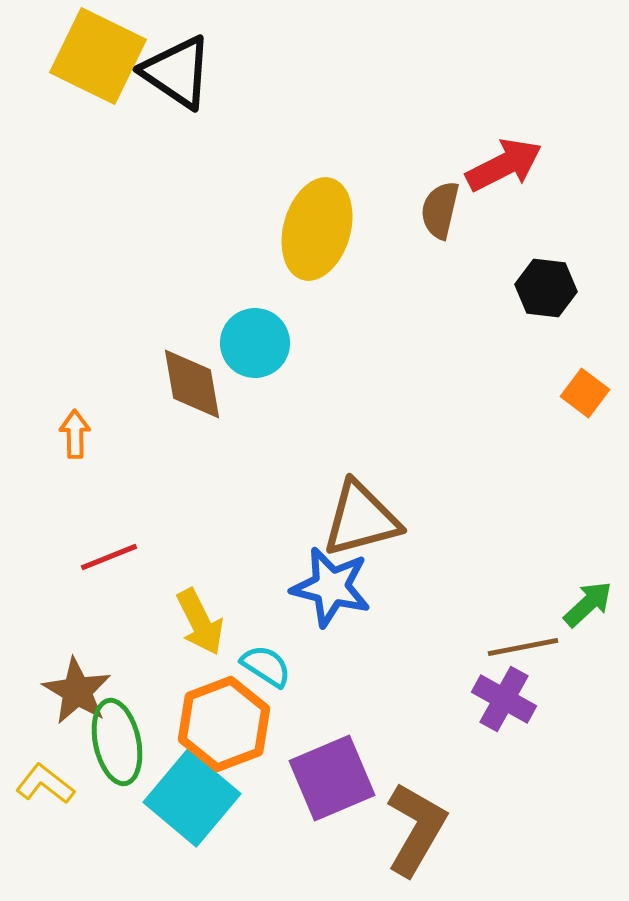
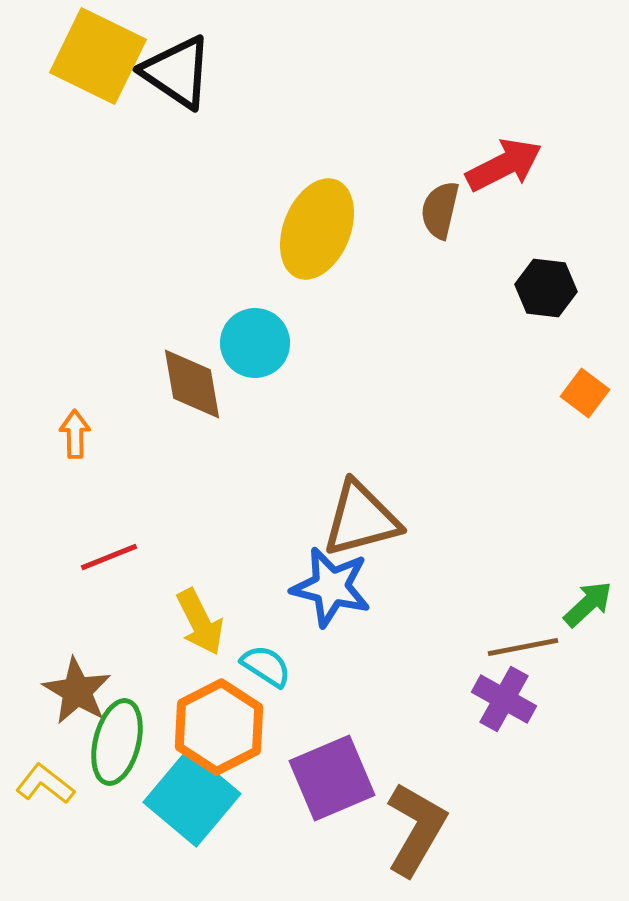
yellow ellipse: rotated 6 degrees clockwise
orange hexagon: moved 5 px left, 3 px down; rotated 6 degrees counterclockwise
green ellipse: rotated 26 degrees clockwise
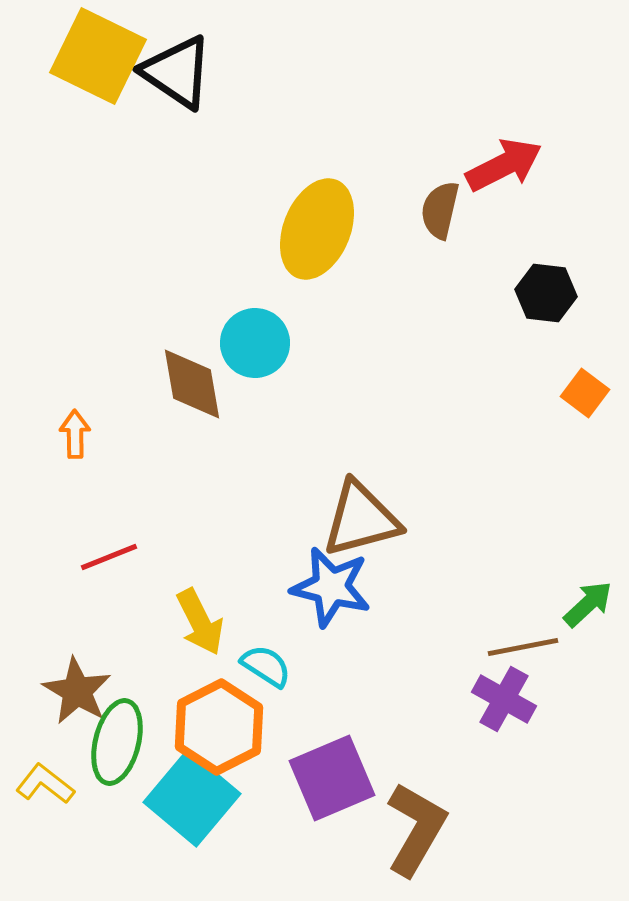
black hexagon: moved 5 px down
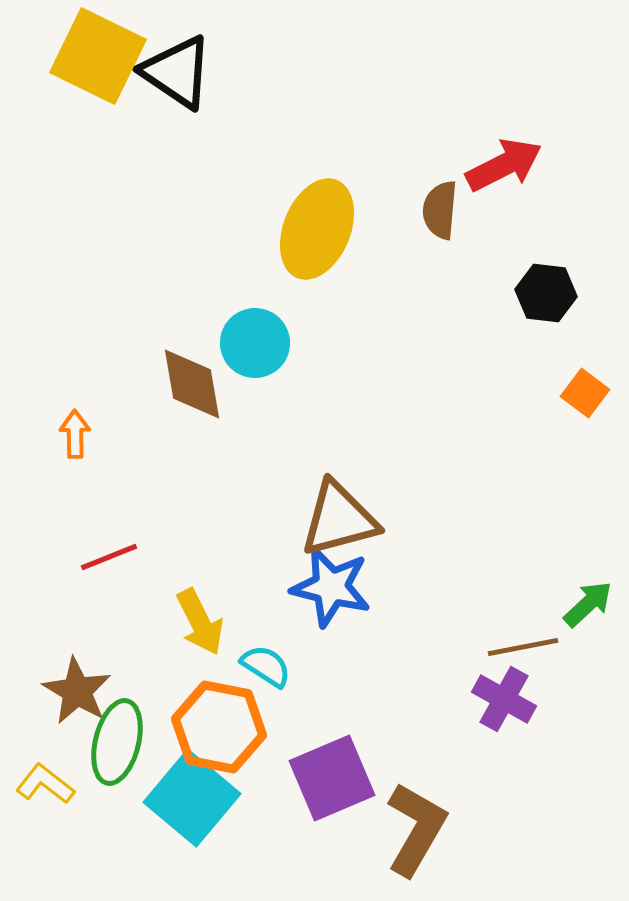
brown semicircle: rotated 8 degrees counterclockwise
brown triangle: moved 22 px left
orange hexagon: rotated 22 degrees counterclockwise
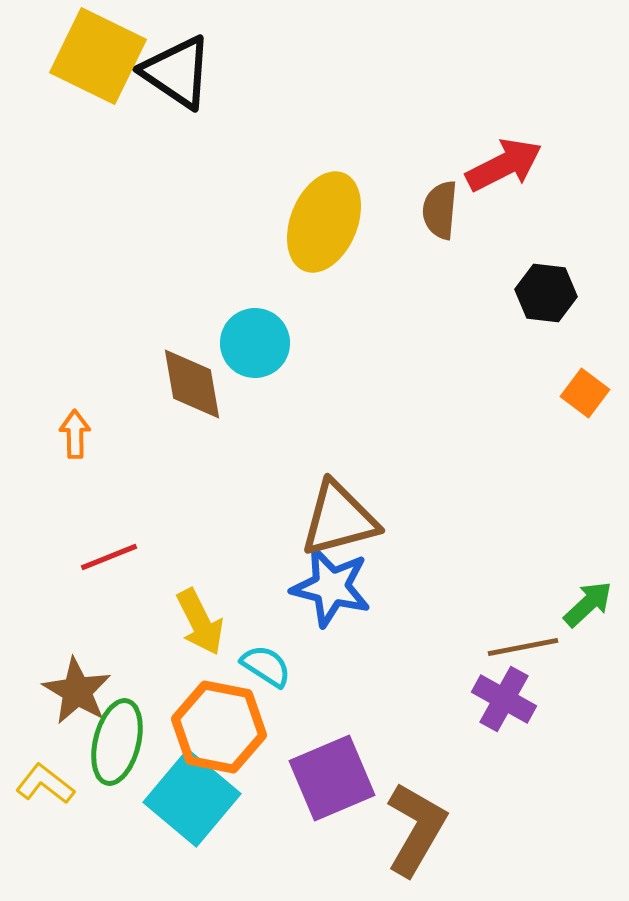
yellow ellipse: moved 7 px right, 7 px up
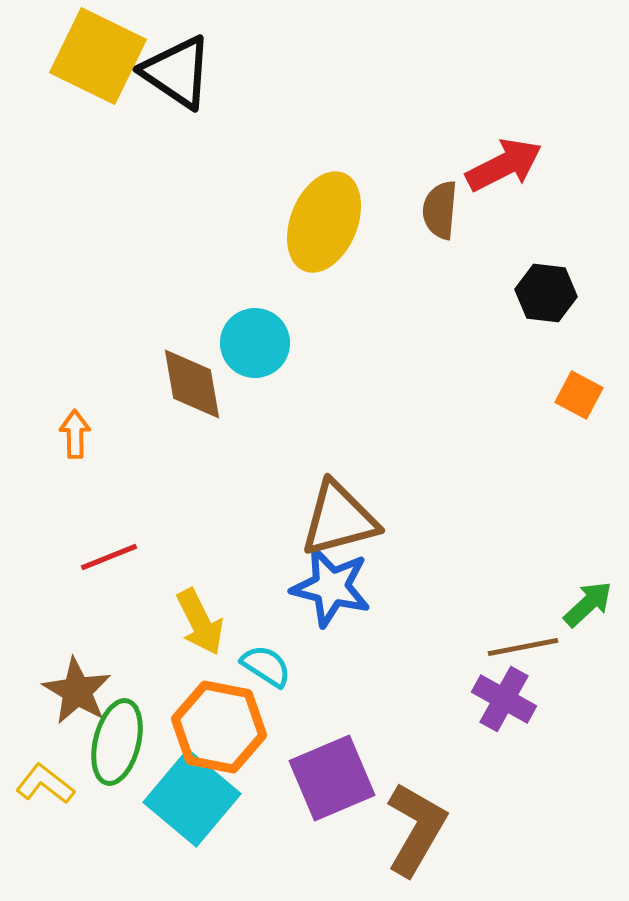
orange square: moved 6 px left, 2 px down; rotated 9 degrees counterclockwise
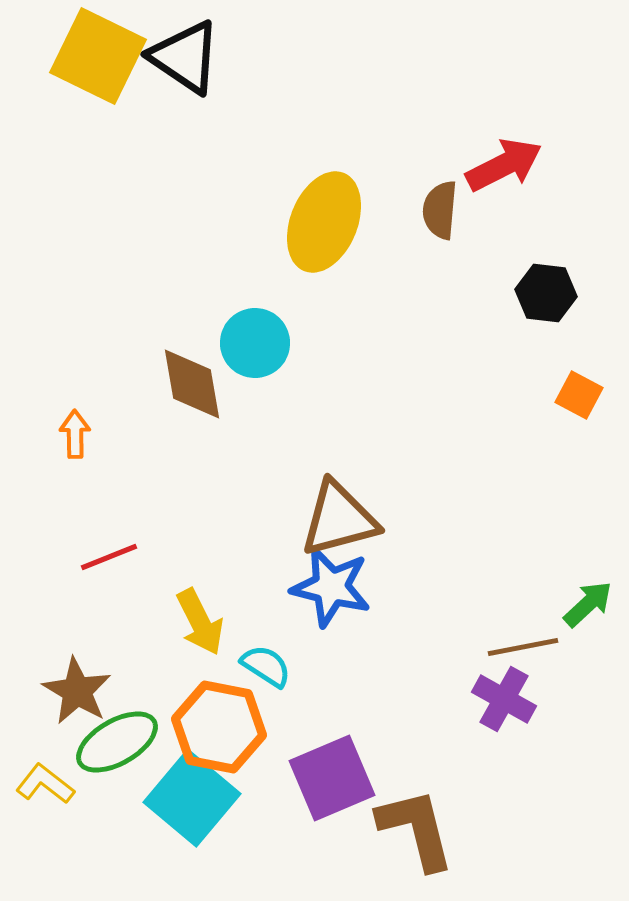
black triangle: moved 8 px right, 15 px up
green ellipse: rotated 46 degrees clockwise
brown L-shape: rotated 44 degrees counterclockwise
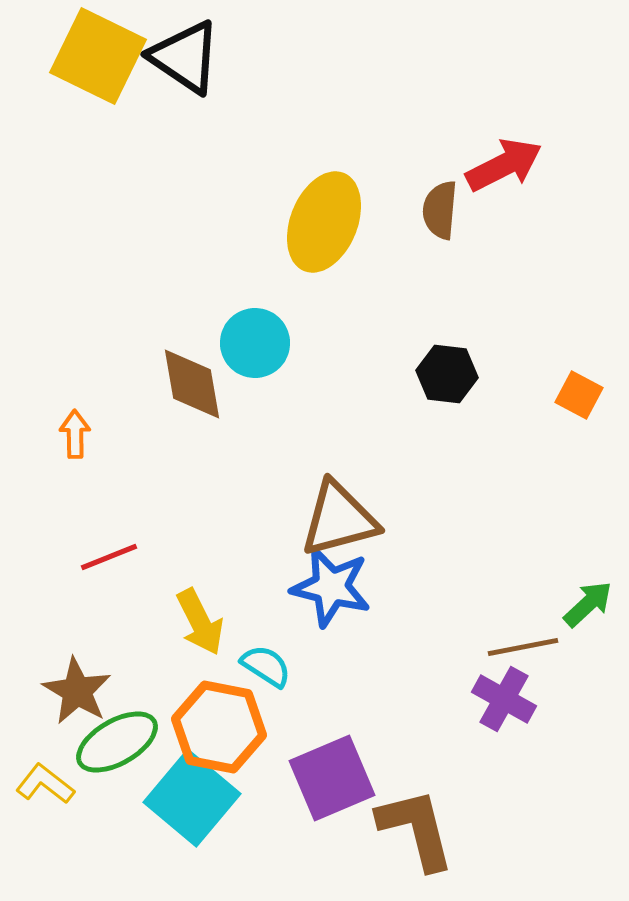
black hexagon: moved 99 px left, 81 px down
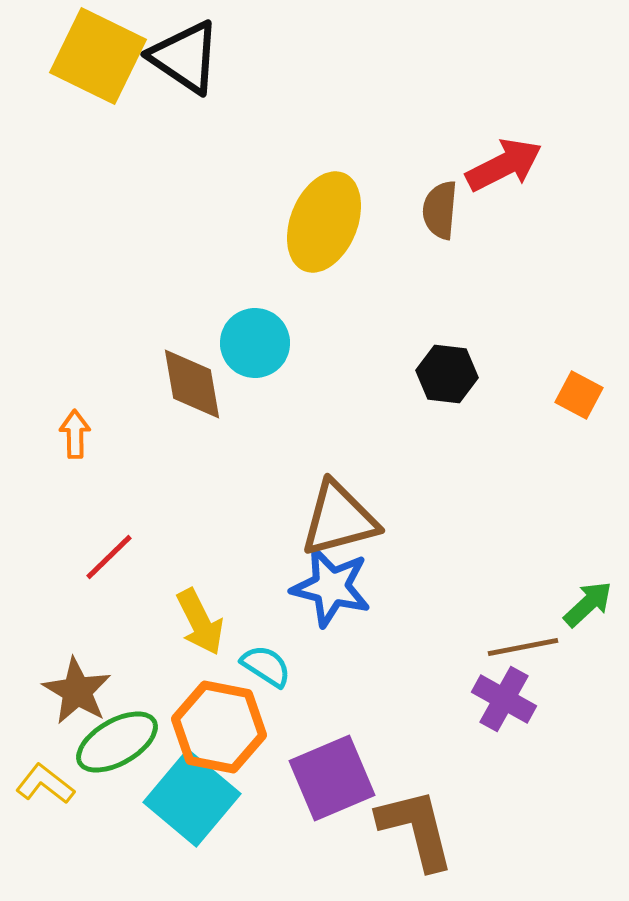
red line: rotated 22 degrees counterclockwise
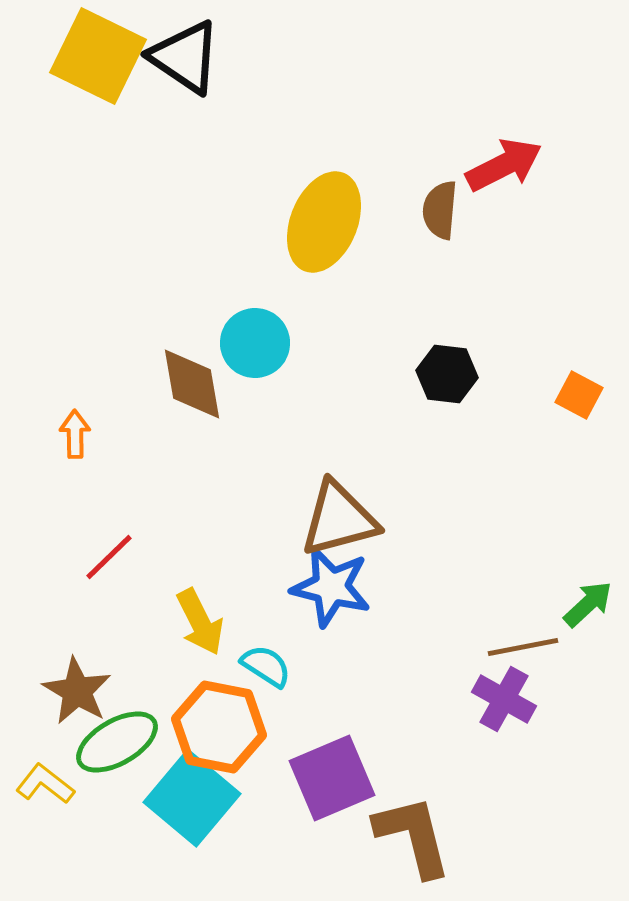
brown L-shape: moved 3 px left, 7 px down
